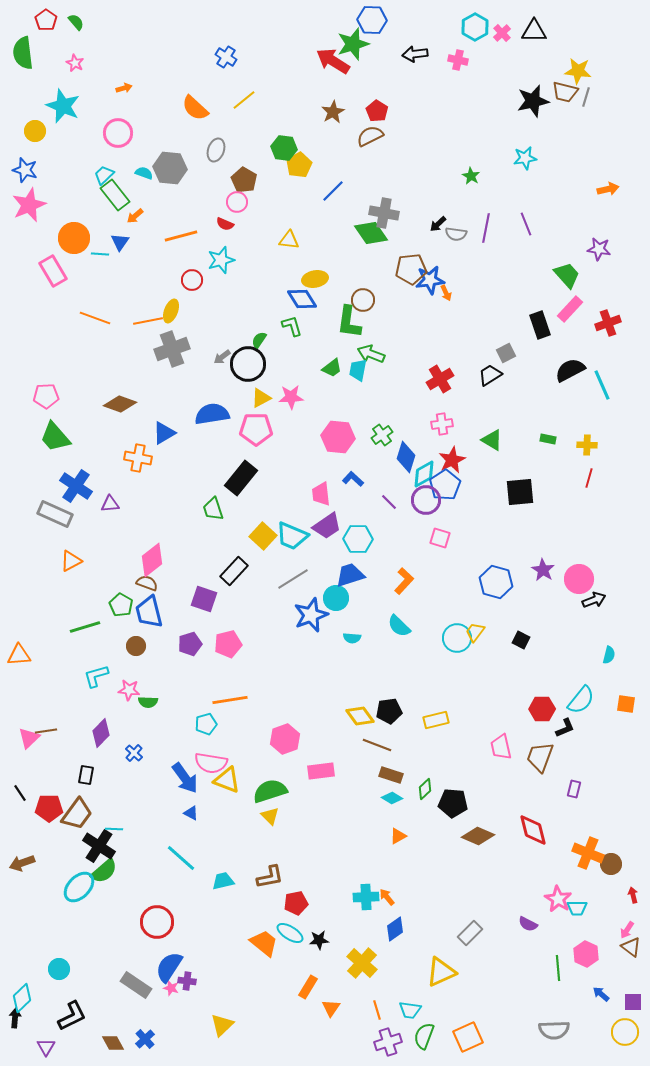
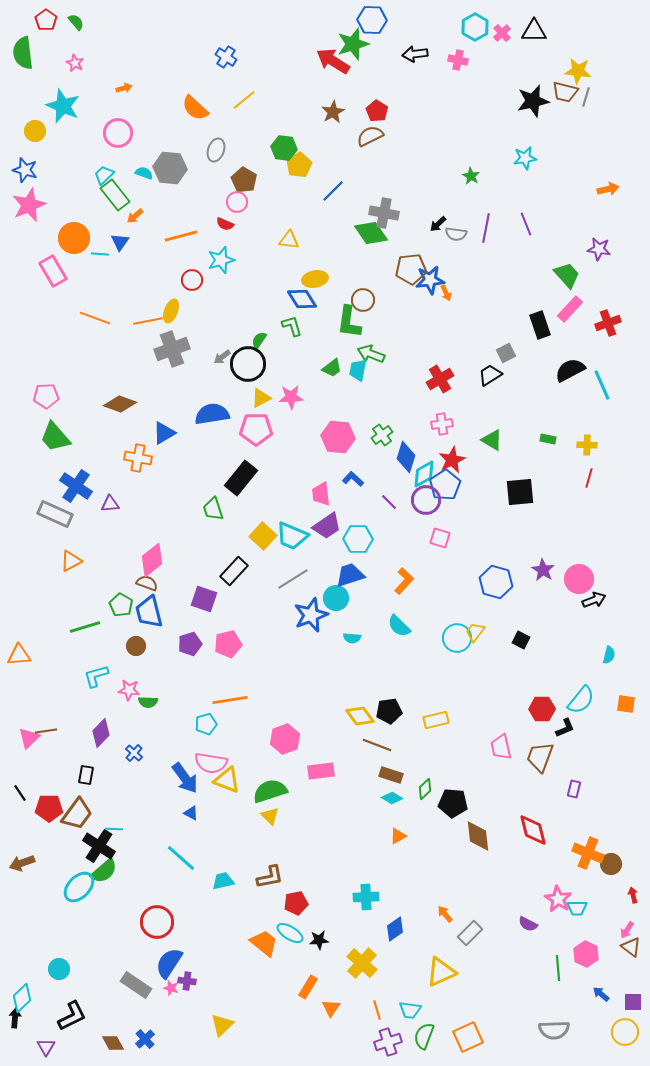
brown diamond at (478, 836): rotated 60 degrees clockwise
orange arrow at (387, 897): moved 58 px right, 17 px down
blue semicircle at (169, 967): moved 4 px up
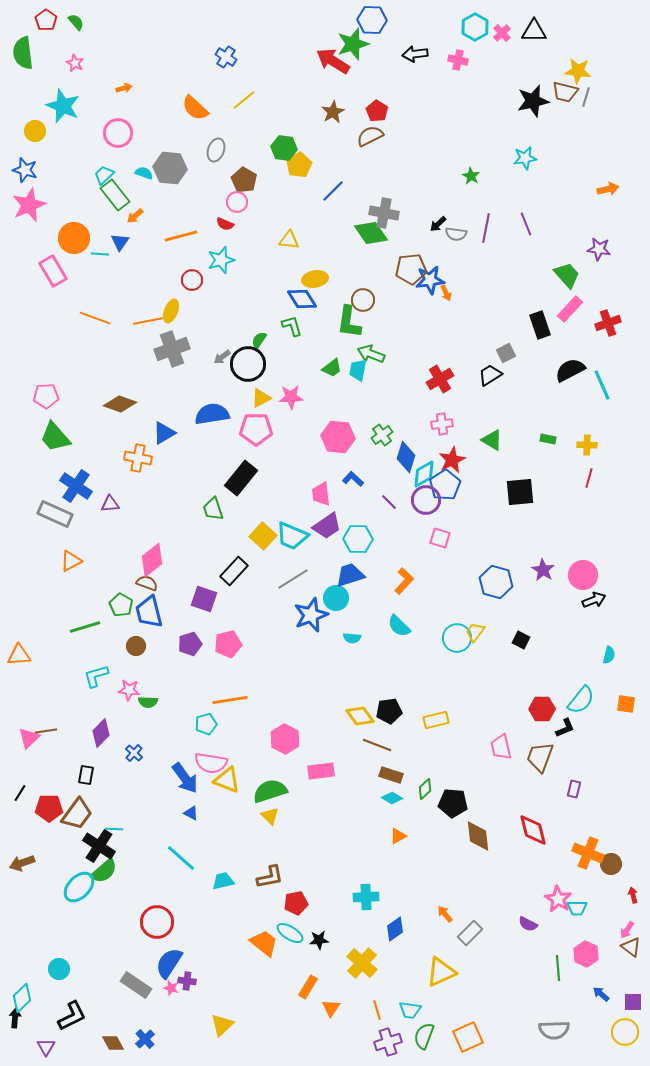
pink circle at (579, 579): moved 4 px right, 4 px up
pink hexagon at (285, 739): rotated 12 degrees counterclockwise
black line at (20, 793): rotated 66 degrees clockwise
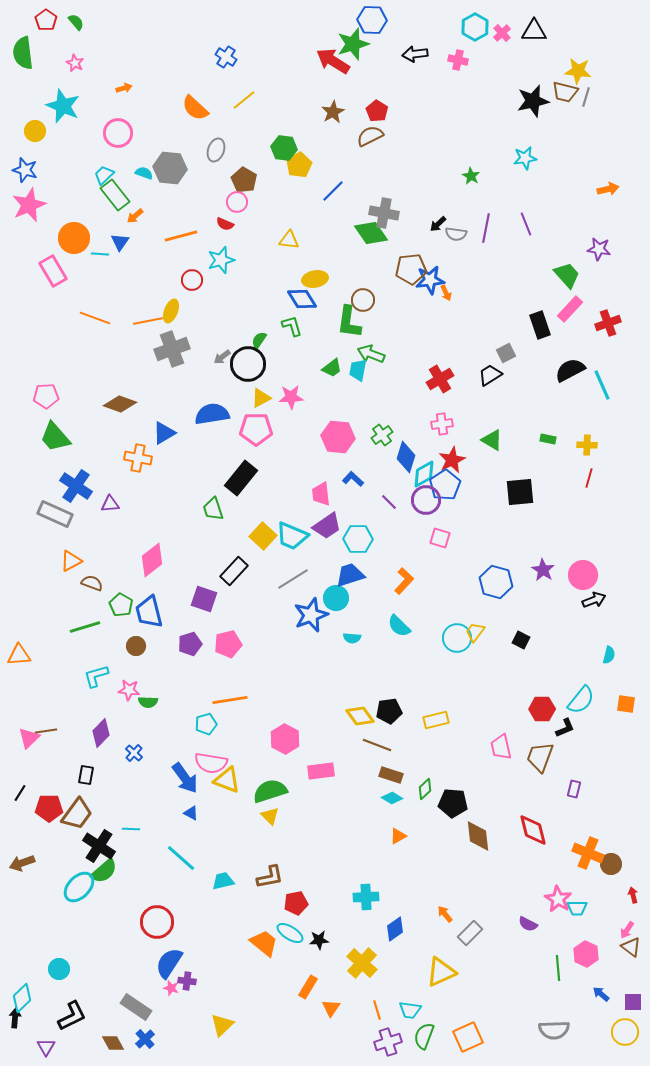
brown semicircle at (147, 583): moved 55 px left
cyan line at (114, 829): moved 17 px right
gray rectangle at (136, 985): moved 22 px down
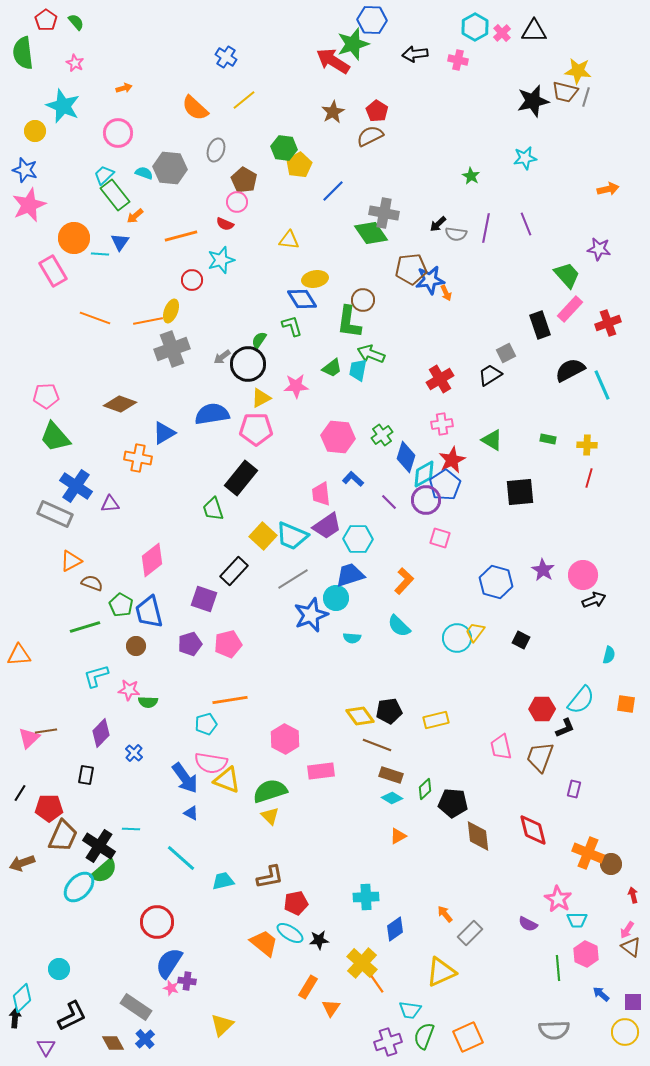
pink star at (291, 397): moved 5 px right, 11 px up
brown trapezoid at (77, 814): moved 14 px left, 22 px down; rotated 12 degrees counterclockwise
cyan trapezoid at (577, 908): moved 12 px down
orange line at (377, 1010): moved 26 px up; rotated 18 degrees counterclockwise
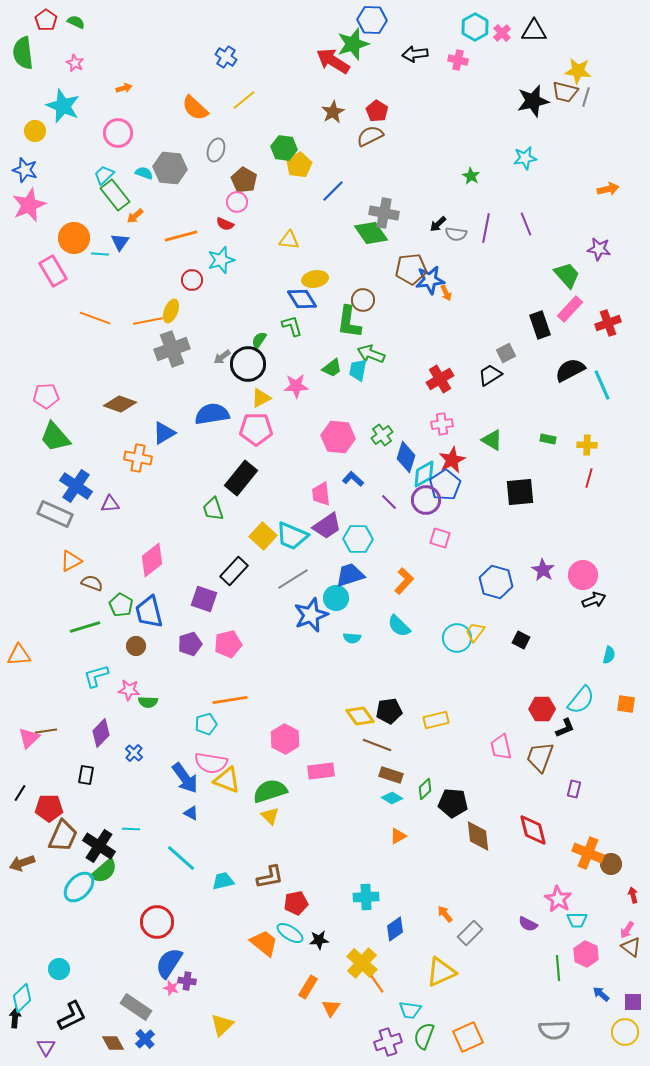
green semicircle at (76, 22): rotated 24 degrees counterclockwise
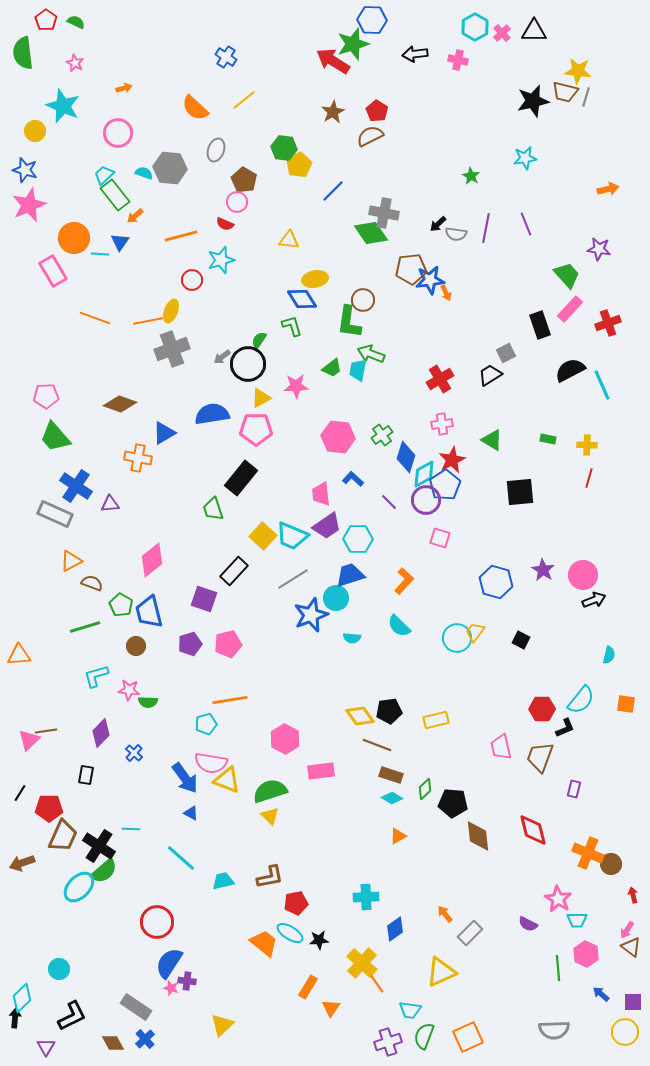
pink triangle at (29, 738): moved 2 px down
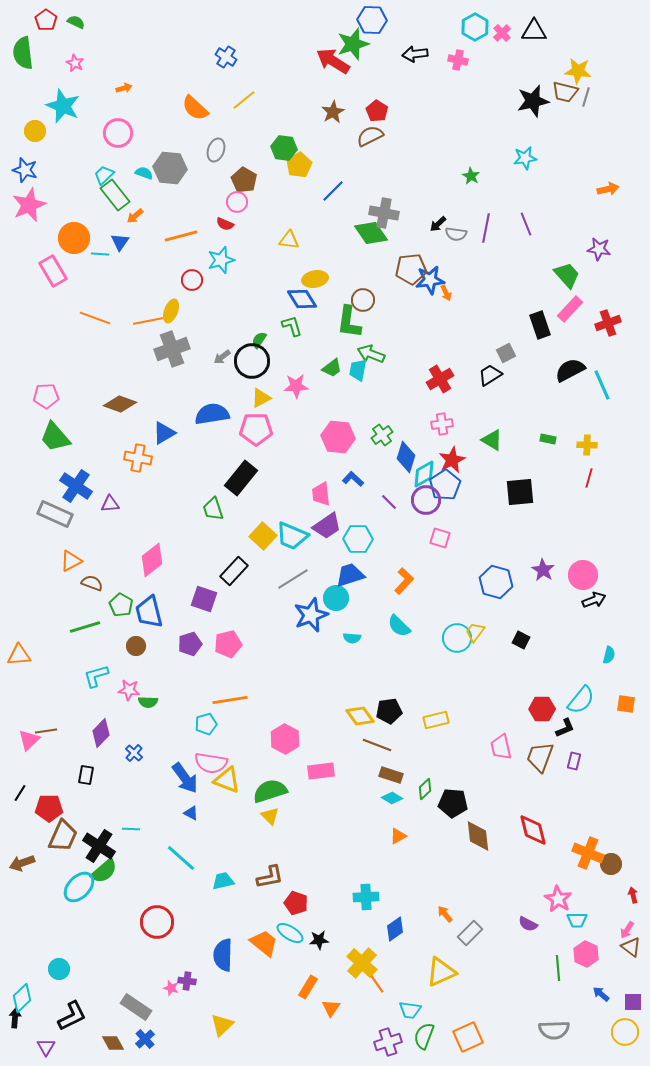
black circle at (248, 364): moved 4 px right, 3 px up
purple rectangle at (574, 789): moved 28 px up
red pentagon at (296, 903): rotated 30 degrees clockwise
blue semicircle at (169, 963): moved 54 px right, 8 px up; rotated 32 degrees counterclockwise
